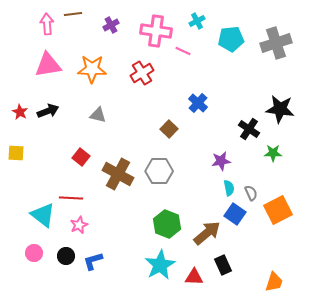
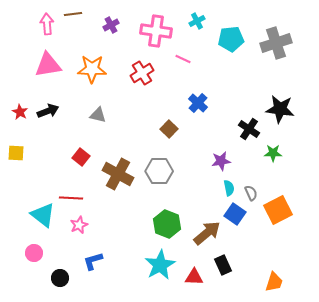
pink line: moved 8 px down
black circle: moved 6 px left, 22 px down
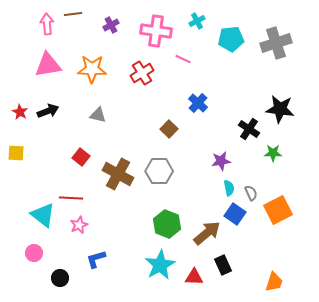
blue L-shape: moved 3 px right, 2 px up
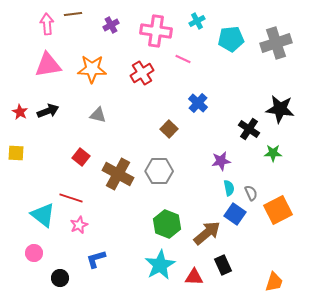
red line: rotated 15 degrees clockwise
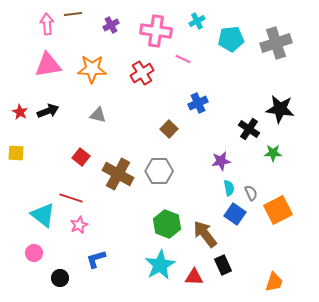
blue cross: rotated 24 degrees clockwise
brown arrow: moved 2 px left, 1 px down; rotated 88 degrees counterclockwise
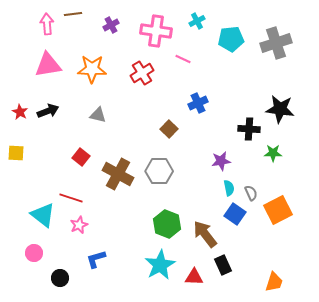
black cross: rotated 30 degrees counterclockwise
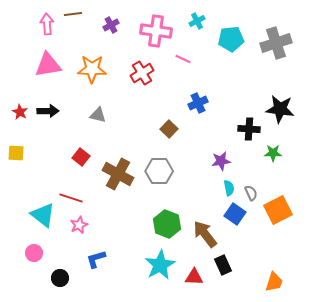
black arrow: rotated 20 degrees clockwise
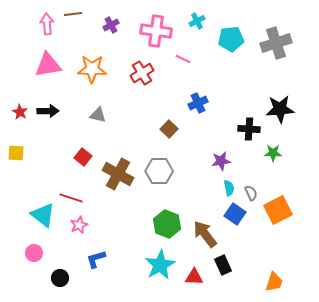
black star: rotated 12 degrees counterclockwise
red square: moved 2 px right
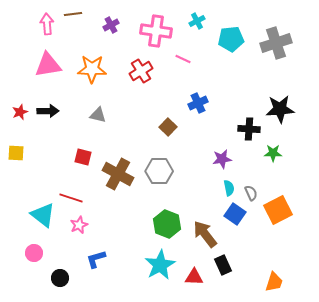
red cross: moved 1 px left, 2 px up
red star: rotated 21 degrees clockwise
brown square: moved 1 px left, 2 px up
red square: rotated 24 degrees counterclockwise
purple star: moved 1 px right, 2 px up
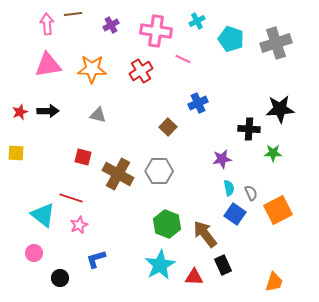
cyan pentagon: rotated 25 degrees clockwise
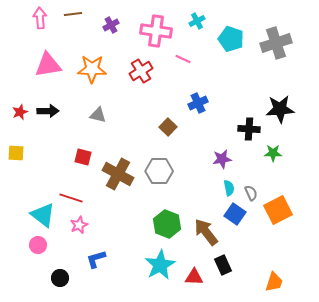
pink arrow: moved 7 px left, 6 px up
brown arrow: moved 1 px right, 2 px up
pink circle: moved 4 px right, 8 px up
